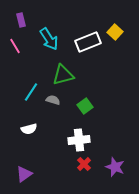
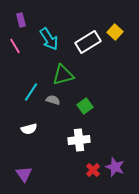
white rectangle: rotated 10 degrees counterclockwise
red cross: moved 9 px right, 6 px down
purple triangle: rotated 30 degrees counterclockwise
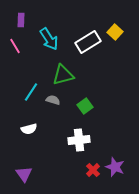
purple rectangle: rotated 16 degrees clockwise
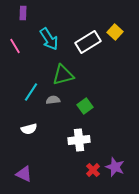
purple rectangle: moved 2 px right, 7 px up
gray semicircle: rotated 24 degrees counterclockwise
purple triangle: rotated 30 degrees counterclockwise
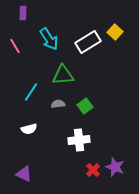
green triangle: rotated 10 degrees clockwise
gray semicircle: moved 5 px right, 4 px down
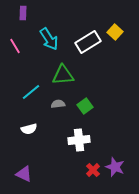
cyan line: rotated 18 degrees clockwise
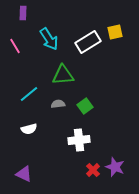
yellow square: rotated 35 degrees clockwise
cyan line: moved 2 px left, 2 px down
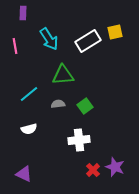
white rectangle: moved 1 px up
pink line: rotated 21 degrees clockwise
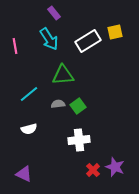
purple rectangle: moved 31 px right; rotated 40 degrees counterclockwise
green square: moved 7 px left
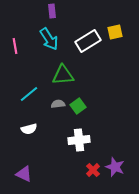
purple rectangle: moved 2 px left, 2 px up; rotated 32 degrees clockwise
